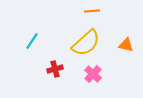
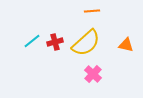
cyan line: rotated 18 degrees clockwise
red cross: moved 27 px up
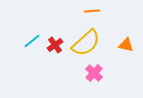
red cross: moved 3 px down; rotated 21 degrees counterclockwise
pink cross: moved 1 px right, 1 px up
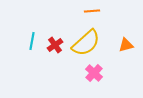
cyan line: rotated 42 degrees counterclockwise
orange triangle: rotated 28 degrees counterclockwise
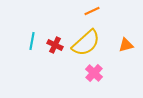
orange line: rotated 21 degrees counterclockwise
red cross: rotated 28 degrees counterclockwise
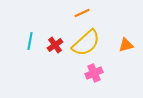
orange line: moved 10 px left, 2 px down
cyan line: moved 2 px left
red cross: rotated 28 degrees clockwise
pink cross: rotated 24 degrees clockwise
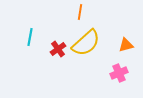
orange line: moved 2 px left, 1 px up; rotated 56 degrees counterclockwise
cyan line: moved 4 px up
red cross: moved 3 px right, 4 px down
pink cross: moved 25 px right
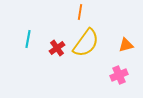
cyan line: moved 2 px left, 2 px down
yellow semicircle: rotated 12 degrees counterclockwise
red cross: moved 1 px left, 1 px up
pink cross: moved 2 px down
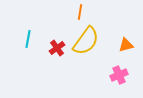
yellow semicircle: moved 2 px up
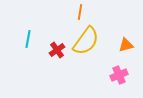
red cross: moved 2 px down
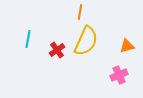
yellow semicircle: rotated 12 degrees counterclockwise
orange triangle: moved 1 px right, 1 px down
